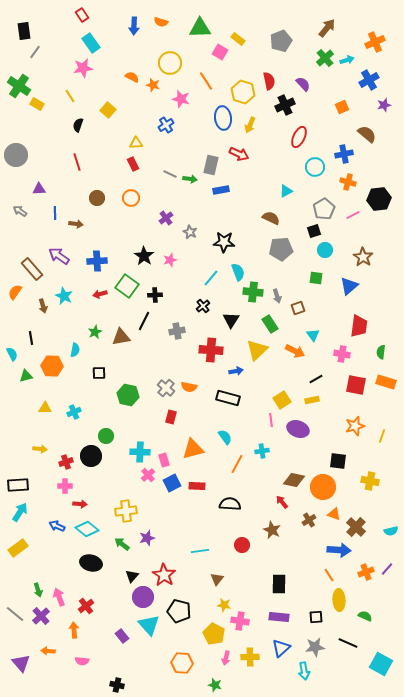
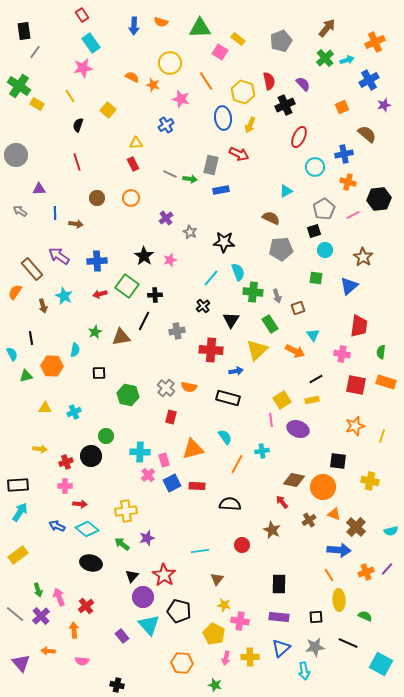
yellow rectangle at (18, 548): moved 7 px down
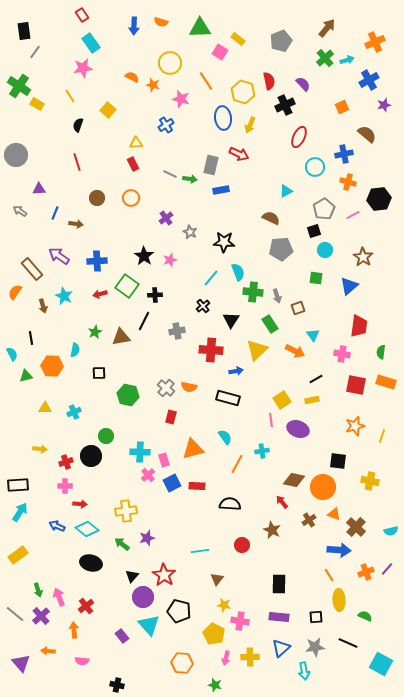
blue line at (55, 213): rotated 24 degrees clockwise
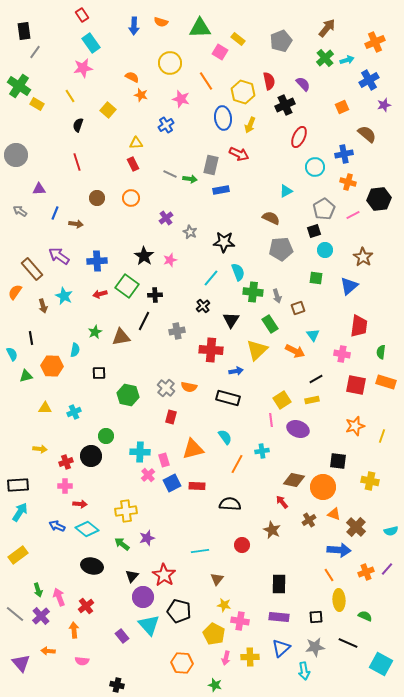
orange star at (153, 85): moved 12 px left, 10 px down
black ellipse at (91, 563): moved 1 px right, 3 px down
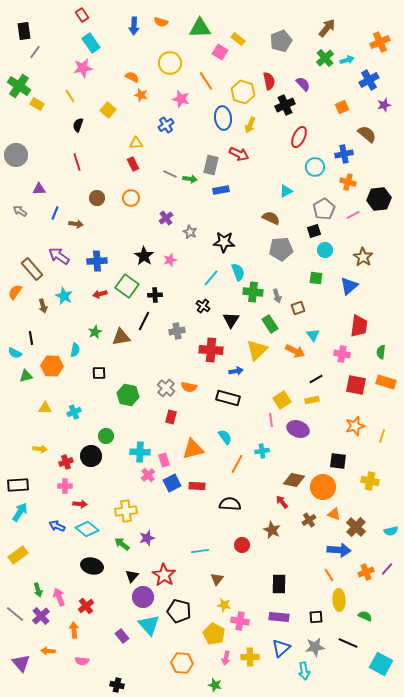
orange cross at (375, 42): moved 5 px right
black cross at (203, 306): rotated 16 degrees counterclockwise
cyan semicircle at (12, 354): moved 3 px right, 1 px up; rotated 144 degrees clockwise
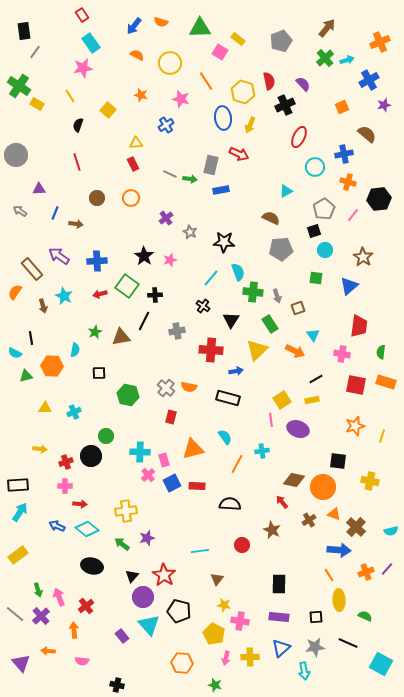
blue arrow at (134, 26): rotated 36 degrees clockwise
orange semicircle at (132, 77): moved 5 px right, 22 px up
pink line at (353, 215): rotated 24 degrees counterclockwise
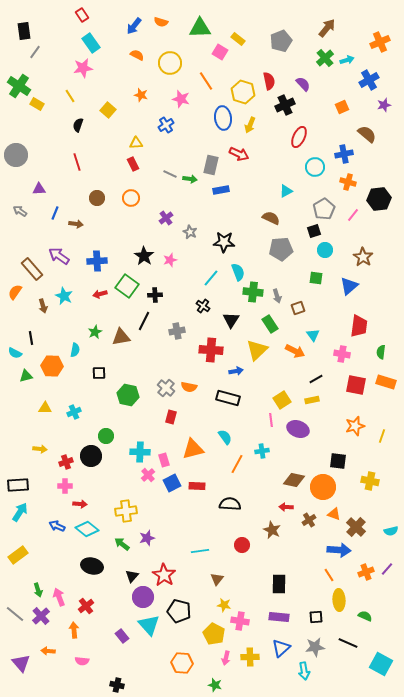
red arrow at (282, 502): moved 4 px right, 5 px down; rotated 48 degrees counterclockwise
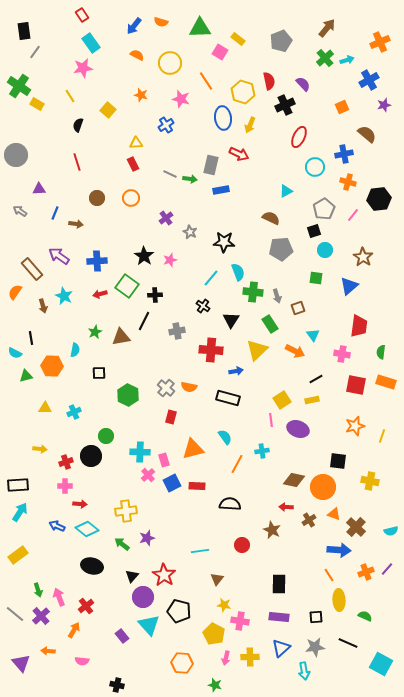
green hexagon at (128, 395): rotated 15 degrees clockwise
orange arrow at (74, 630): rotated 35 degrees clockwise
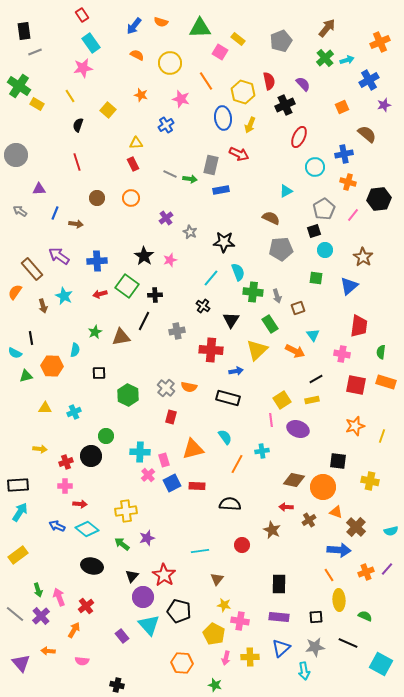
gray line at (35, 52): rotated 32 degrees clockwise
orange triangle at (334, 514): moved 2 px right, 2 px up
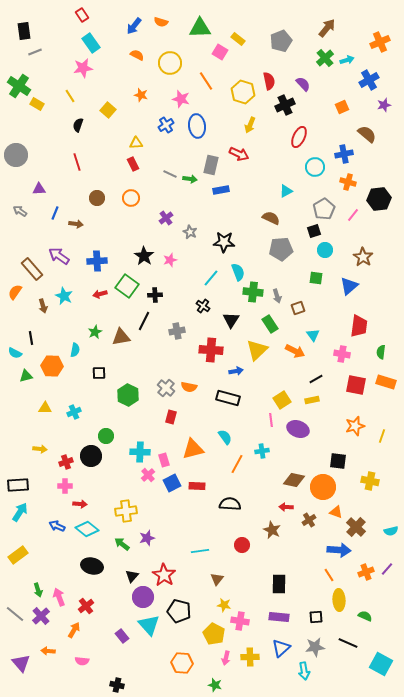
blue ellipse at (223, 118): moved 26 px left, 8 px down
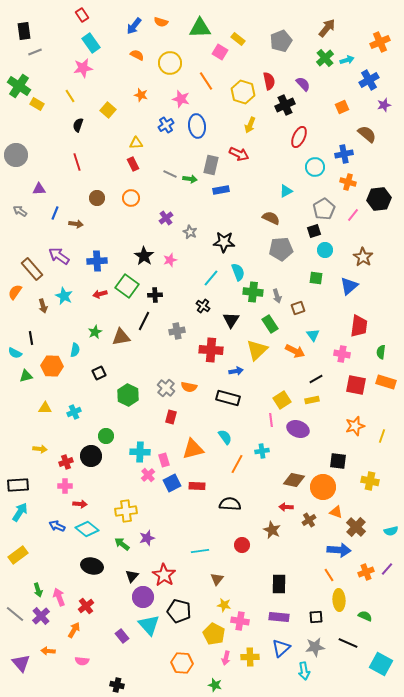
black square at (99, 373): rotated 24 degrees counterclockwise
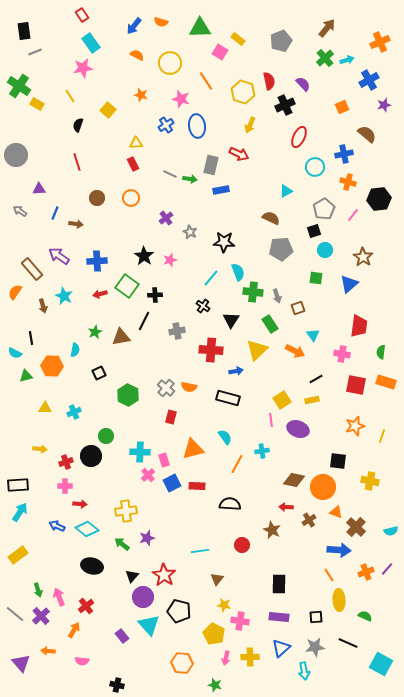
blue triangle at (349, 286): moved 2 px up
